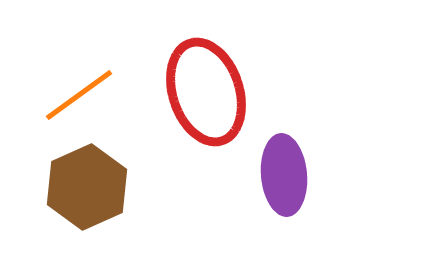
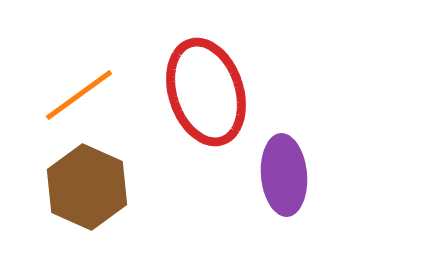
brown hexagon: rotated 12 degrees counterclockwise
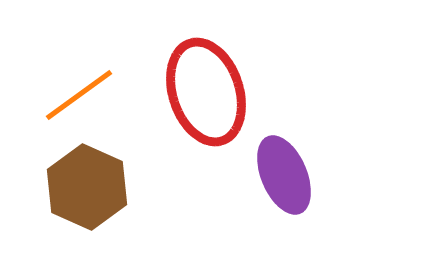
purple ellipse: rotated 18 degrees counterclockwise
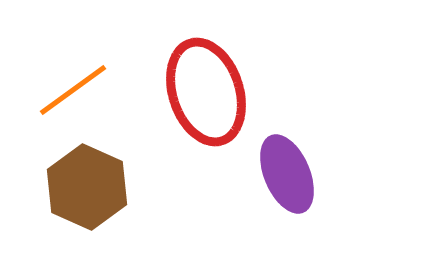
orange line: moved 6 px left, 5 px up
purple ellipse: moved 3 px right, 1 px up
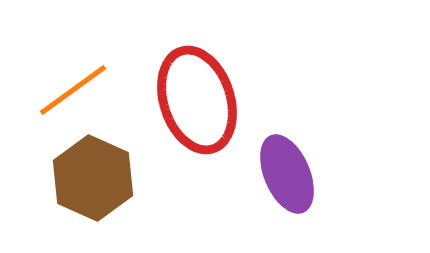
red ellipse: moved 9 px left, 8 px down
brown hexagon: moved 6 px right, 9 px up
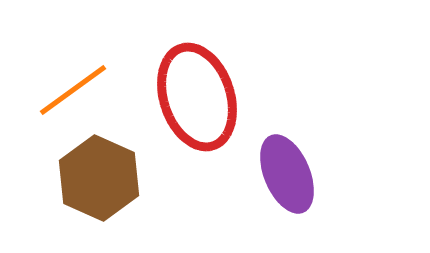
red ellipse: moved 3 px up
brown hexagon: moved 6 px right
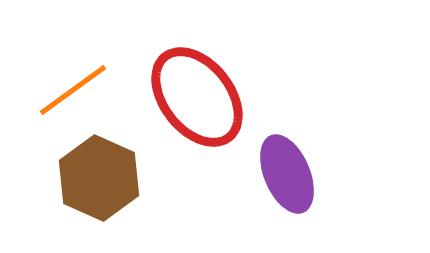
red ellipse: rotated 20 degrees counterclockwise
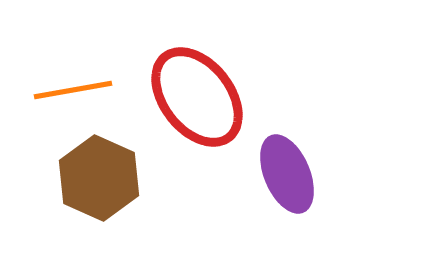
orange line: rotated 26 degrees clockwise
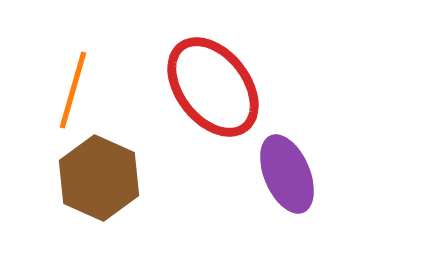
orange line: rotated 64 degrees counterclockwise
red ellipse: moved 16 px right, 10 px up
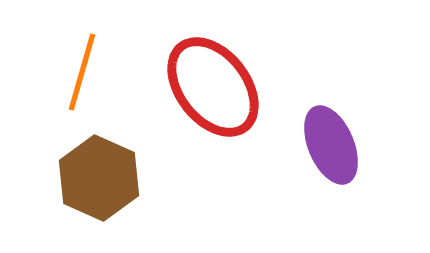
orange line: moved 9 px right, 18 px up
purple ellipse: moved 44 px right, 29 px up
